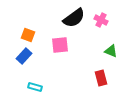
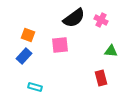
green triangle: rotated 16 degrees counterclockwise
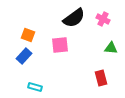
pink cross: moved 2 px right, 1 px up
green triangle: moved 3 px up
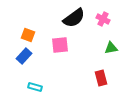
green triangle: rotated 16 degrees counterclockwise
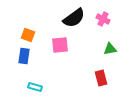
green triangle: moved 1 px left, 1 px down
blue rectangle: rotated 35 degrees counterclockwise
